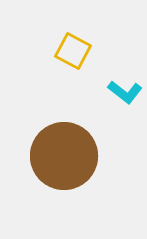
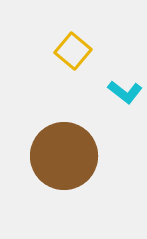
yellow square: rotated 12 degrees clockwise
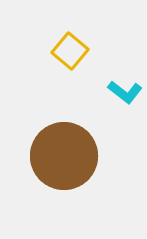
yellow square: moved 3 px left
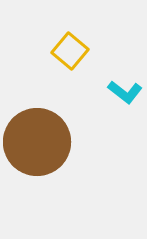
brown circle: moved 27 px left, 14 px up
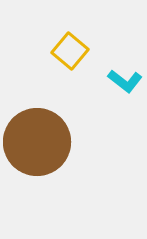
cyan L-shape: moved 11 px up
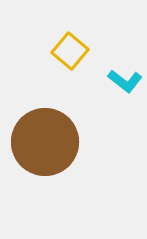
brown circle: moved 8 px right
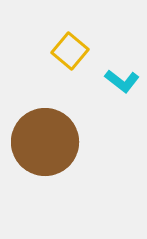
cyan L-shape: moved 3 px left
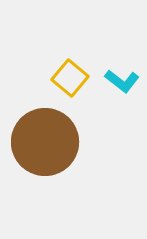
yellow square: moved 27 px down
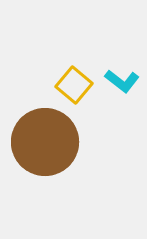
yellow square: moved 4 px right, 7 px down
